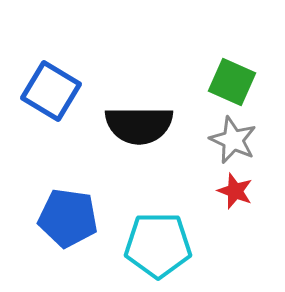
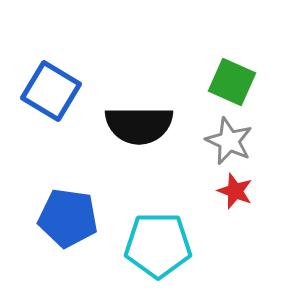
gray star: moved 4 px left, 1 px down
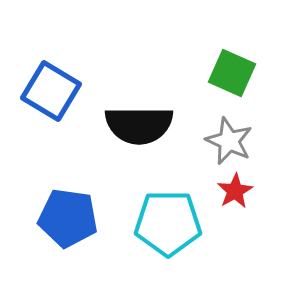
green square: moved 9 px up
red star: rotated 21 degrees clockwise
cyan pentagon: moved 10 px right, 22 px up
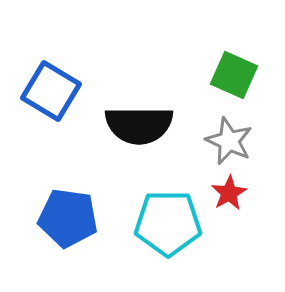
green square: moved 2 px right, 2 px down
red star: moved 6 px left, 2 px down
